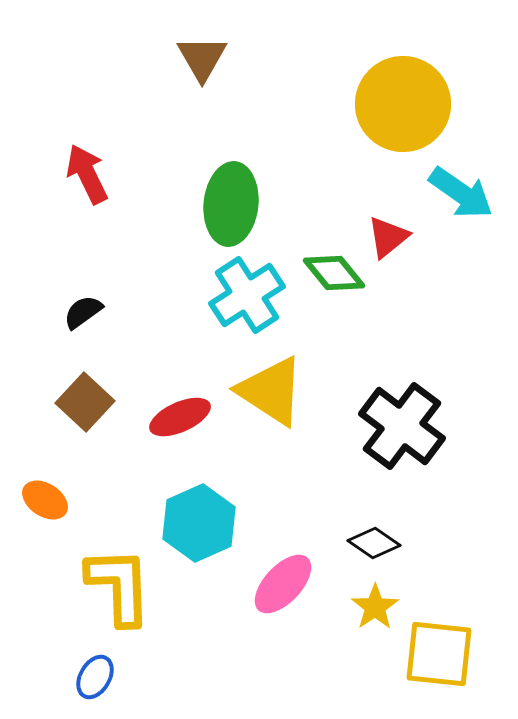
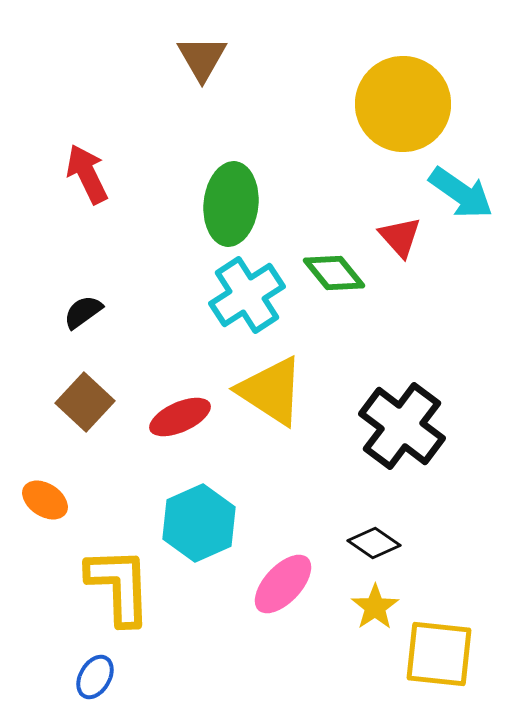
red triangle: moved 12 px right; rotated 33 degrees counterclockwise
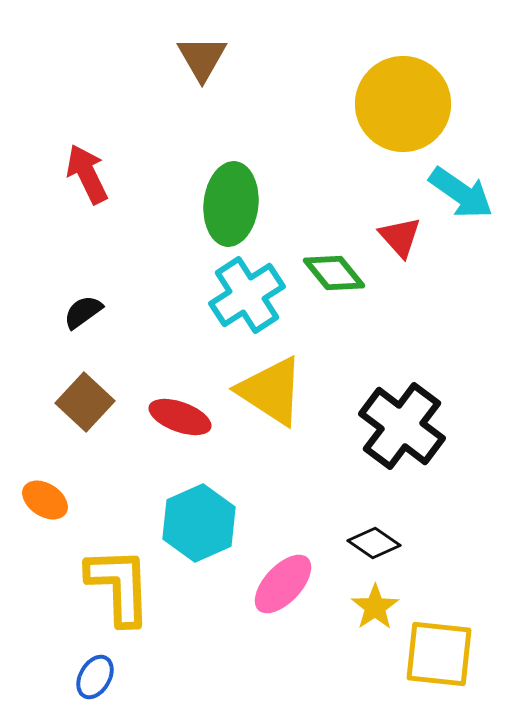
red ellipse: rotated 44 degrees clockwise
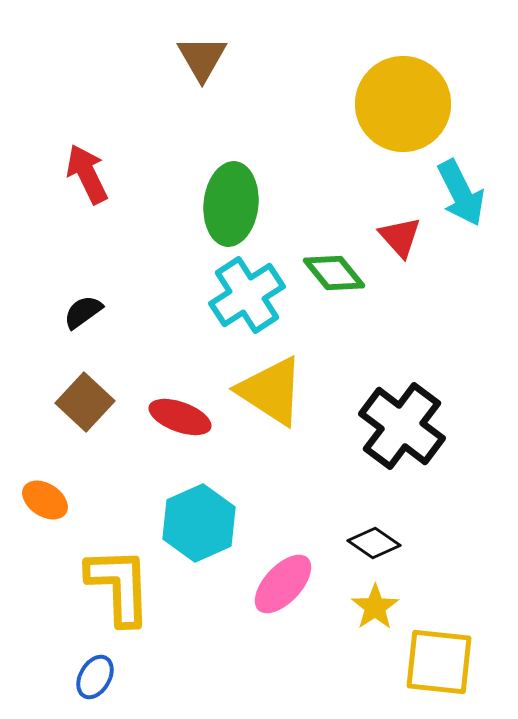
cyan arrow: rotated 28 degrees clockwise
yellow square: moved 8 px down
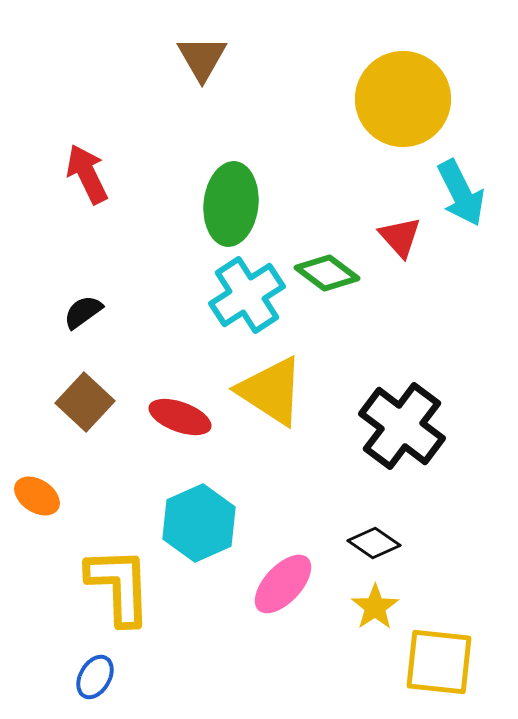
yellow circle: moved 5 px up
green diamond: moved 7 px left; rotated 14 degrees counterclockwise
orange ellipse: moved 8 px left, 4 px up
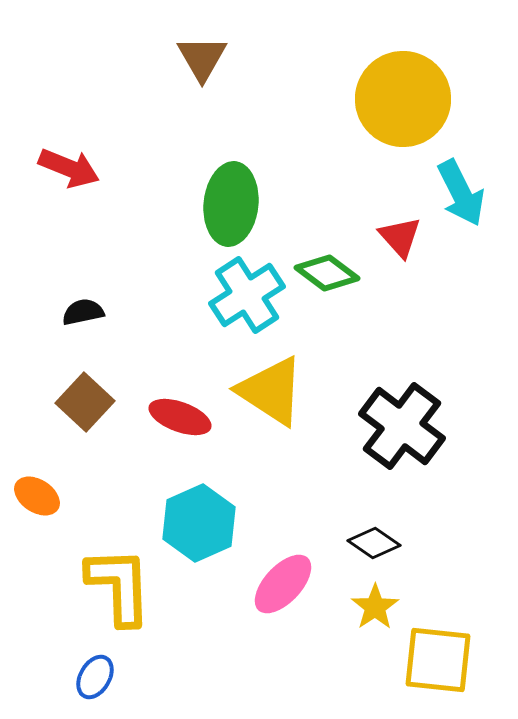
red arrow: moved 18 px left, 6 px up; rotated 138 degrees clockwise
black semicircle: rotated 24 degrees clockwise
yellow square: moved 1 px left, 2 px up
